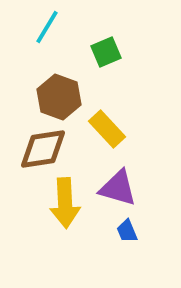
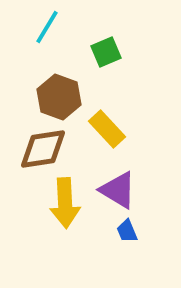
purple triangle: moved 2 px down; rotated 15 degrees clockwise
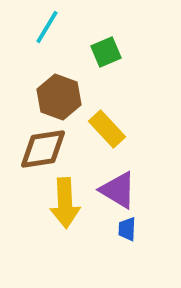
blue trapezoid: moved 2 px up; rotated 25 degrees clockwise
